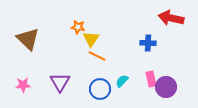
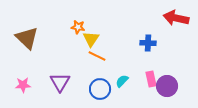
red arrow: moved 5 px right
brown triangle: moved 1 px left, 1 px up
purple circle: moved 1 px right, 1 px up
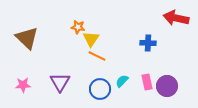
pink rectangle: moved 4 px left, 3 px down
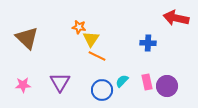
orange star: moved 1 px right
blue circle: moved 2 px right, 1 px down
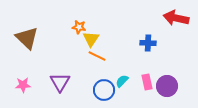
blue circle: moved 2 px right
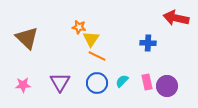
blue circle: moved 7 px left, 7 px up
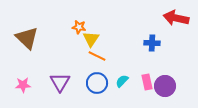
blue cross: moved 4 px right
purple circle: moved 2 px left
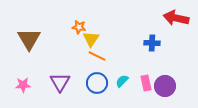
brown triangle: moved 2 px right, 1 px down; rotated 15 degrees clockwise
pink rectangle: moved 1 px left, 1 px down
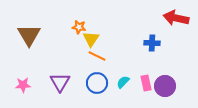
brown triangle: moved 4 px up
cyan semicircle: moved 1 px right, 1 px down
